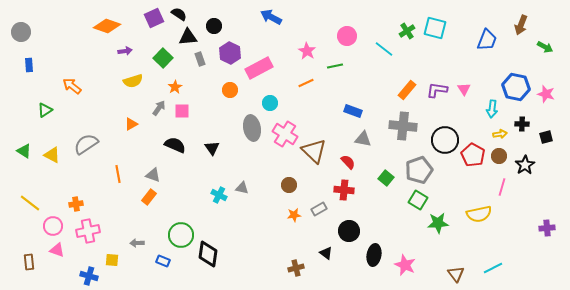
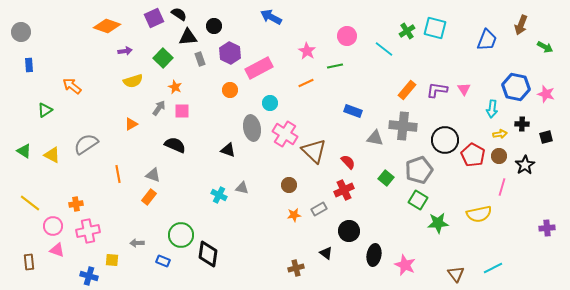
orange star at (175, 87): rotated 16 degrees counterclockwise
gray triangle at (363, 139): moved 12 px right, 1 px up
black triangle at (212, 148): moved 16 px right, 2 px down; rotated 35 degrees counterclockwise
red cross at (344, 190): rotated 30 degrees counterclockwise
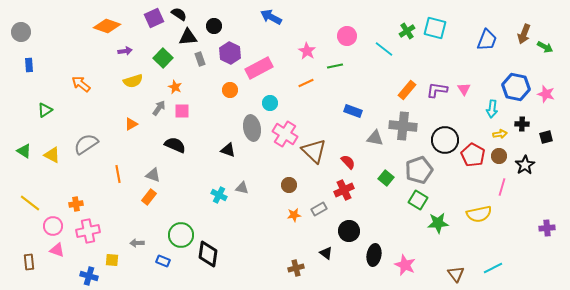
brown arrow at (521, 25): moved 3 px right, 9 px down
orange arrow at (72, 86): moved 9 px right, 2 px up
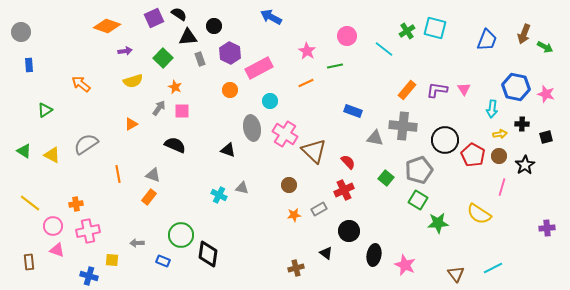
cyan circle at (270, 103): moved 2 px up
yellow semicircle at (479, 214): rotated 45 degrees clockwise
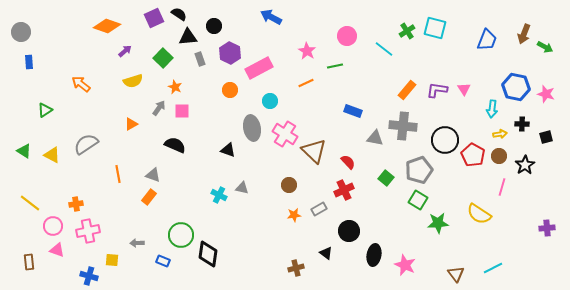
purple arrow at (125, 51): rotated 32 degrees counterclockwise
blue rectangle at (29, 65): moved 3 px up
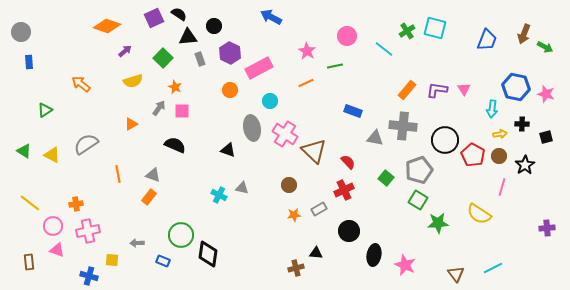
black triangle at (326, 253): moved 10 px left; rotated 32 degrees counterclockwise
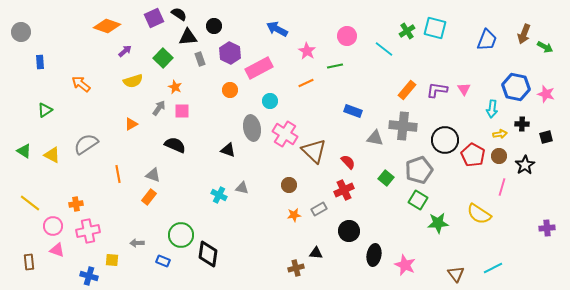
blue arrow at (271, 17): moved 6 px right, 12 px down
blue rectangle at (29, 62): moved 11 px right
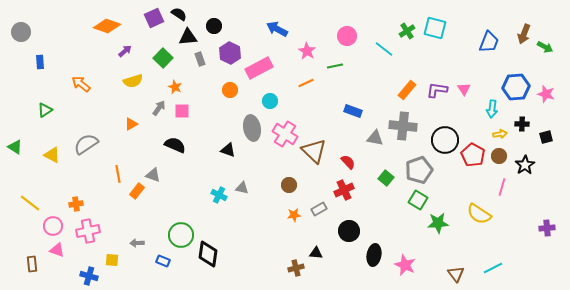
blue trapezoid at (487, 40): moved 2 px right, 2 px down
blue hexagon at (516, 87): rotated 16 degrees counterclockwise
green triangle at (24, 151): moved 9 px left, 4 px up
orange rectangle at (149, 197): moved 12 px left, 6 px up
brown rectangle at (29, 262): moved 3 px right, 2 px down
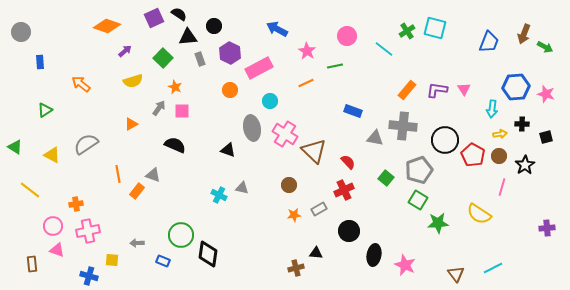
yellow line at (30, 203): moved 13 px up
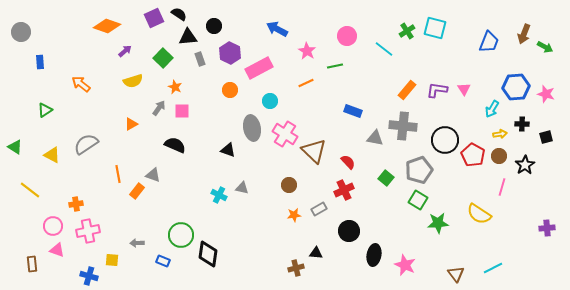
cyan arrow at (492, 109): rotated 24 degrees clockwise
